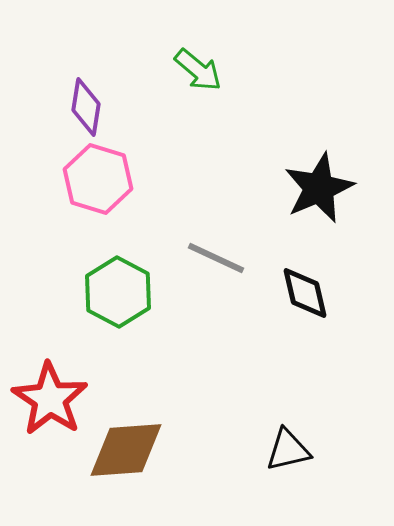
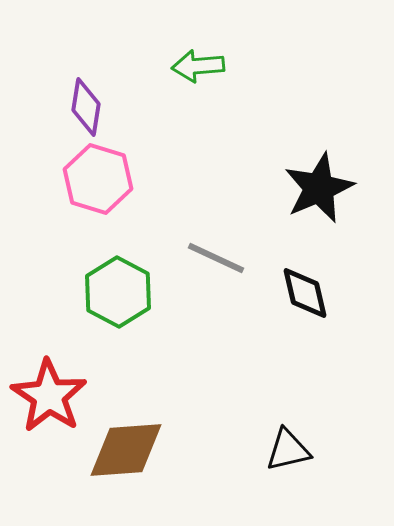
green arrow: moved 4 px up; rotated 135 degrees clockwise
red star: moved 1 px left, 3 px up
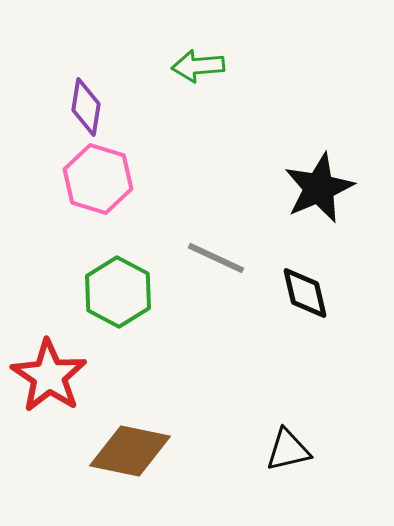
red star: moved 20 px up
brown diamond: moved 4 px right, 1 px down; rotated 16 degrees clockwise
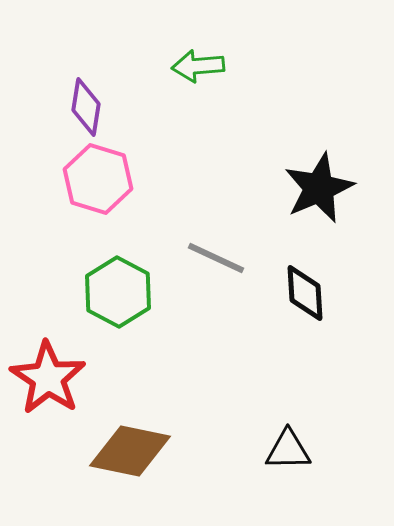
black diamond: rotated 10 degrees clockwise
red star: moved 1 px left, 2 px down
black triangle: rotated 12 degrees clockwise
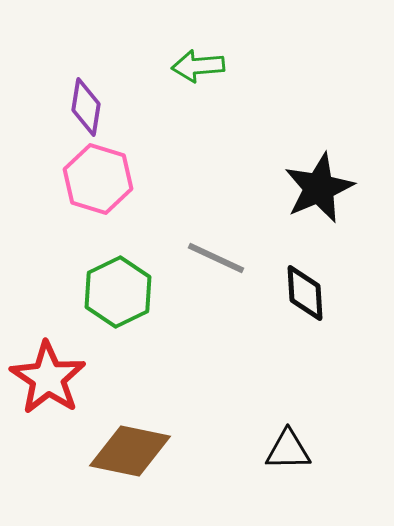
green hexagon: rotated 6 degrees clockwise
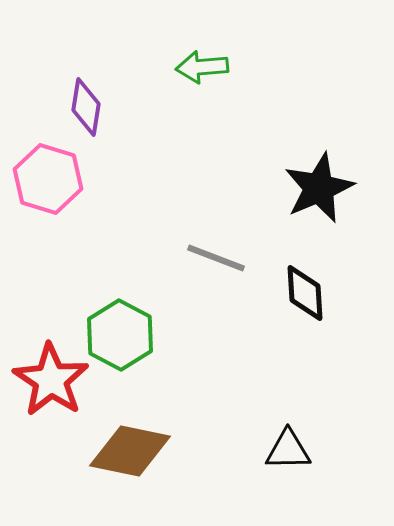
green arrow: moved 4 px right, 1 px down
pink hexagon: moved 50 px left
gray line: rotated 4 degrees counterclockwise
green hexagon: moved 2 px right, 43 px down; rotated 6 degrees counterclockwise
red star: moved 3 px right, 2 px down
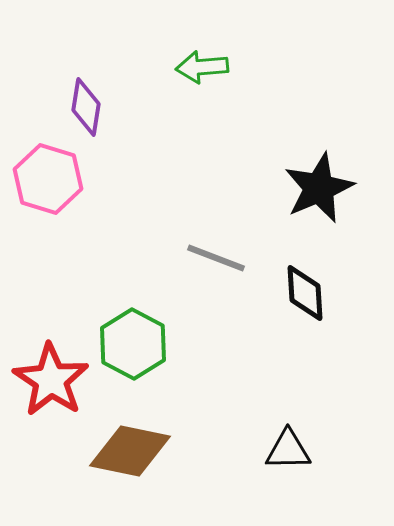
green hexagon: moved 13 px right, 9 px down
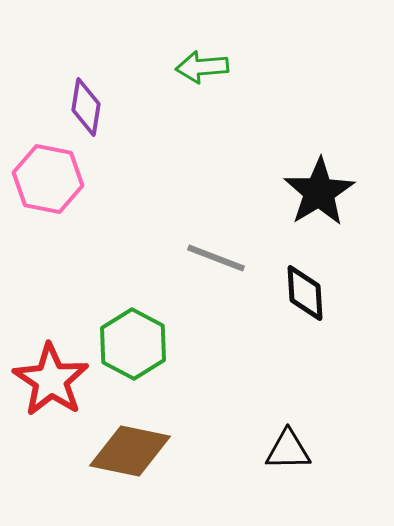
pink hexagon: rotated 6 degrees counterclockwise
black star: moved 4 px down; rotated 8 degrees counterclockwise
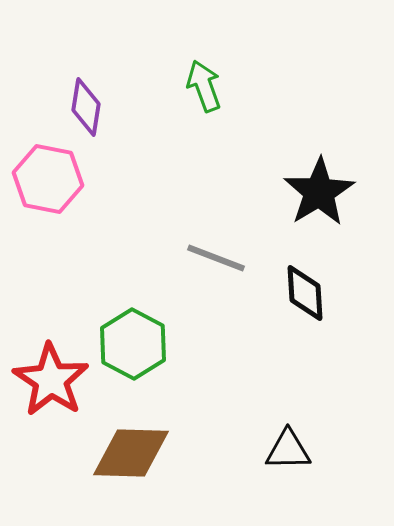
green arrow: moved 2 px right, 19 px down; rotated 75 degrees clockwise
brown diamond: moved 1 px right, 2 px down; rotated 10 degrees counterclockwise
